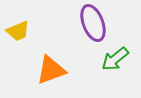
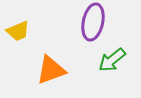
purple ellipse: moved 1 px up; rotated 33 degrees clockwise
green arrow: moved 3 px left, 1 px down
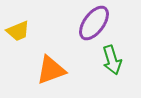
purple ellipse: moved 1 px right, 1 px down; rotated 24 degrees clockwise
green arrow: rotated 68 degrees counterclockwise
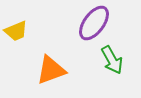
yellow trapezoid: moved 2 px left
green arrow: rotated 12 degrees counterclockwise
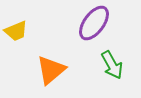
green arrow: moved 5 px down
orange triangle: rotated 20 degrees counterclockwise
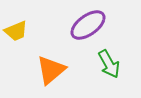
purple ellipse: moved 6 px left, 2 px down; rotated 18 degrees clockwise
green arrow: moved 3 px left, 1 px up
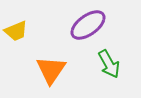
orange triangle: rotated 16 degrees counterclockwise
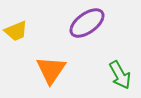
purple ellipse: moved 1 px left, 2 px up
green arrow: moved 11 px right, 11 px down
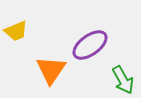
purple ellipse: moved 3 px right, 22 px down
green arrow: moved 3 px right, 5 px down
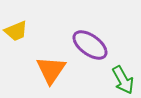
purple ellipse: rotated 72 degrees clockwise
